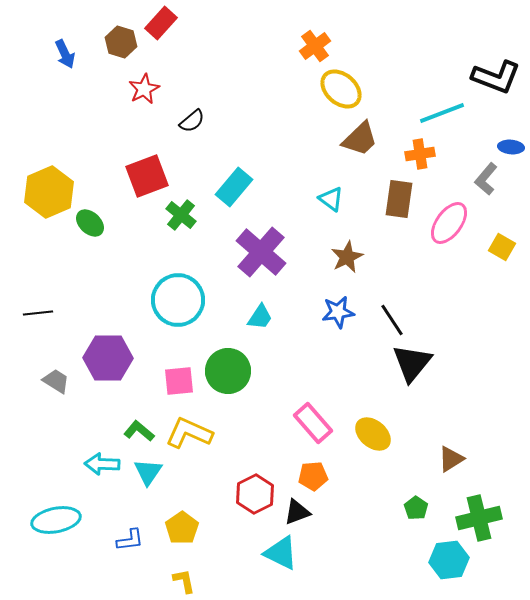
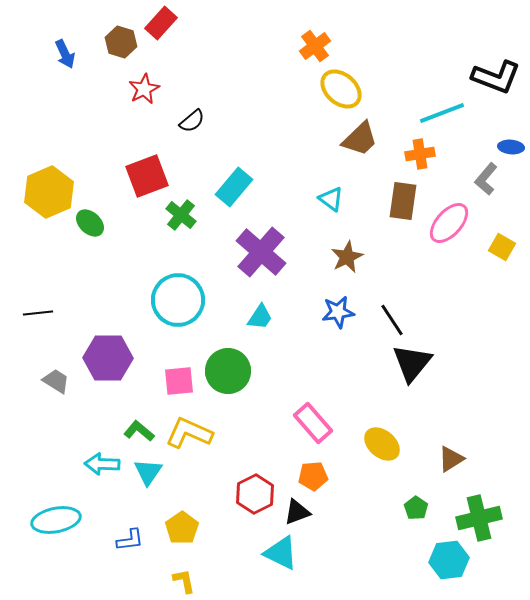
brown rectangle at (399, 199): moved 4 px right, 2 px down
pink ellipse at (449, 223): rotated 6 degrees clockwise
yellow ellipse at (373, 434): moved 9 px right, 10 px down
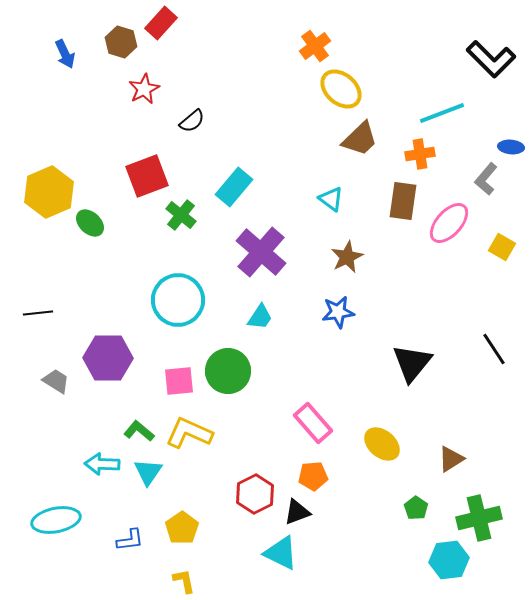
black L-shape at (496, 77): moved 5 px left, 18 px up; rotated 24 degrees clockwise
black line at (392, 320): moved 102 px right, 29 px down
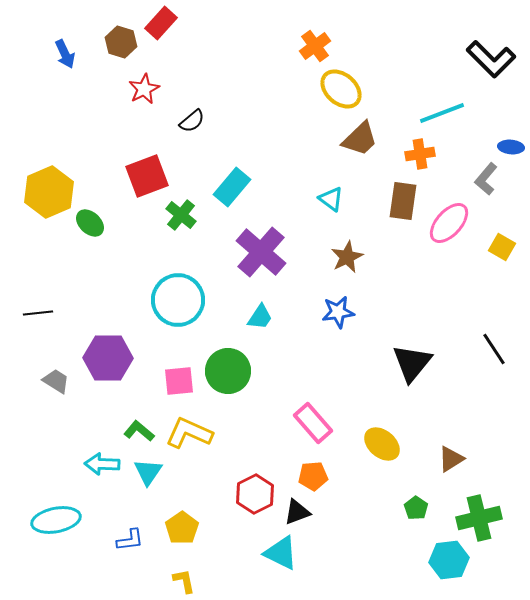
cyan rectangle at (234, 187): moved 2 px left
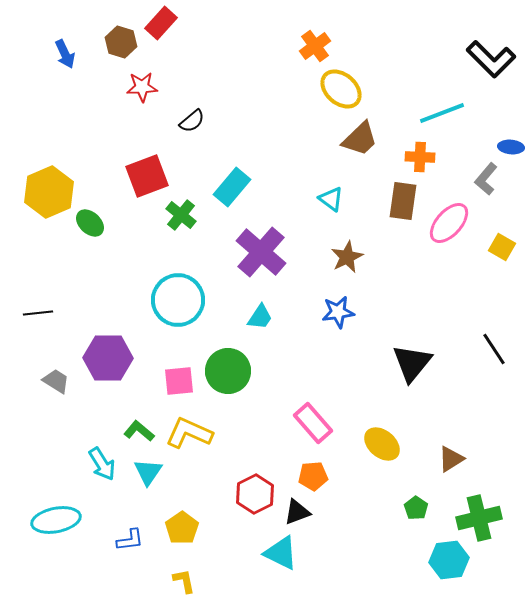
red star at (144, 89): moved 2 px left, 2 px up; rotated 24 degrees clockwise
orange cross at (420, 154): moved 3 px down; rotated 12 degrees clockwise
cyan arrow at (102, 464): rotated 124 degrees counterclockwise
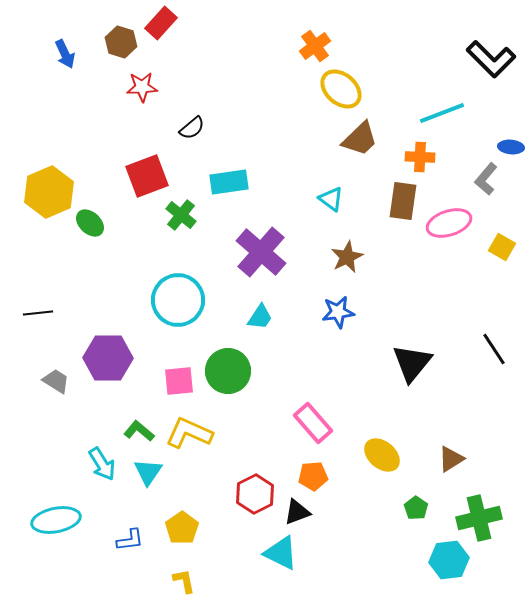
black semicircle at (192, 121): moved 7 px down
cyan rectangle at (232, 187): moved 3 px left, 5 px up; rotated 42 degrees clockwise
pink ellipse at (449, 223): rotated 30 degrees clockwise
yellow ellipse at (382, 444): moved 11 px down
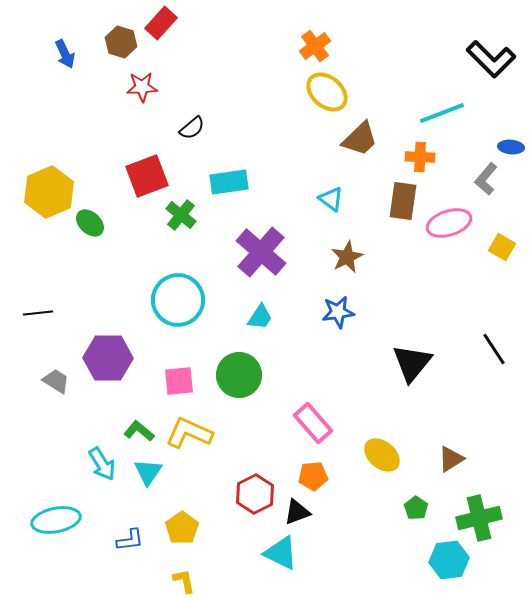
yellow ellipse at (341, 89): moved 14 px left, 3 px down
green circle at (228, 371): moved 11 px right, 4 px down
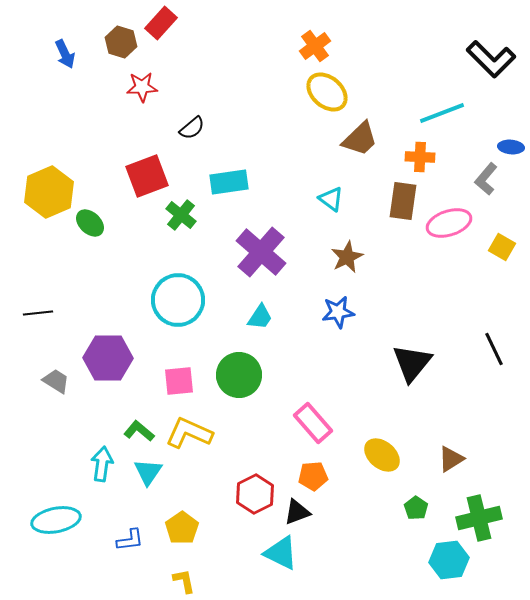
black line at (494, 349): rotated 8 degrees clockwise
cyan arrow at (102, 464): rotated 140 degrees counterclockwise
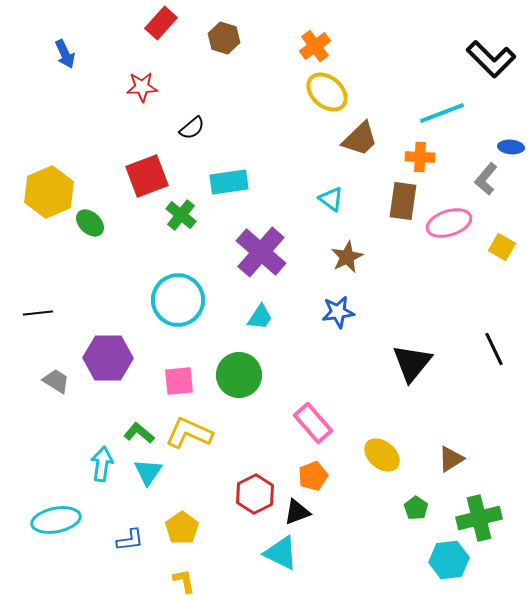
brown hexagon at (121, 42): moved 103 px right, 4 px up
green L-shape at (139, 431): moved 2 px down
orange pentagon at (313, 476): rotated 16 degrees counterclockwise
